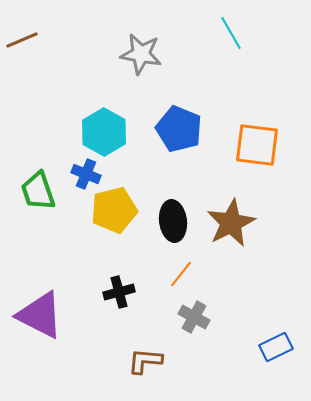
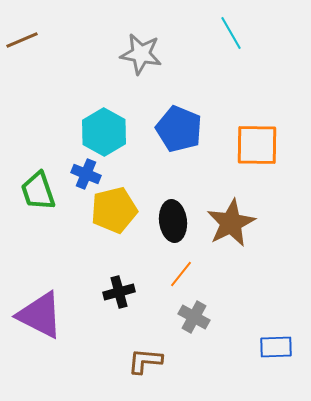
orange square: rotated 6 degrees counterclockwise
blue rectangle: rotated 24 degrees clockwise
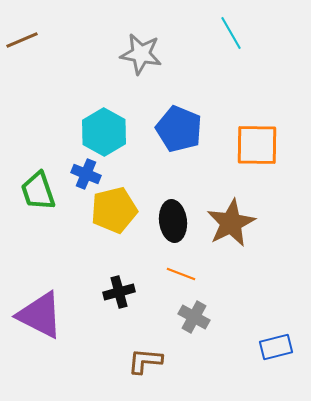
orange line: rotated 72 degrees clockwise
blue rectangle: rotated 12 degrees counterclockwise
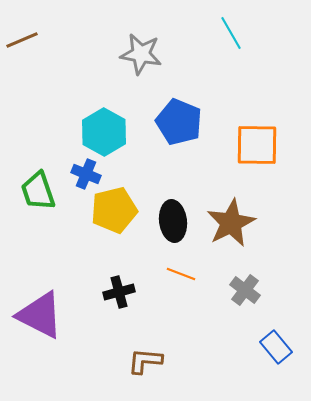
blue pentagon: moved 7 px up
gray cross: moved 51 px right, 27 px up; rotated 8 degrees clockwise
blue rectangle: rotated 64 degrees clockwise
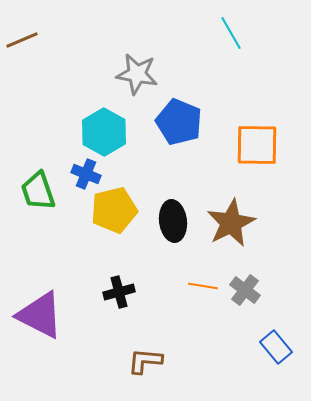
gray star: moved 4 px left, 20 px down
orange line: moved 22 px right, 12 px down; rotated 12 degrees counterclockwise
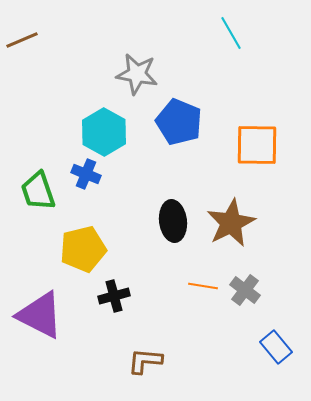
yellow pentagon: moved 31 px left, 39 px down
black cross: moved 5 px left, 4 px down
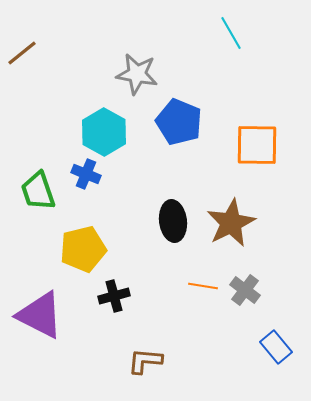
brown line: moved 13 px down; rotated 16 degrees counterclockwise
